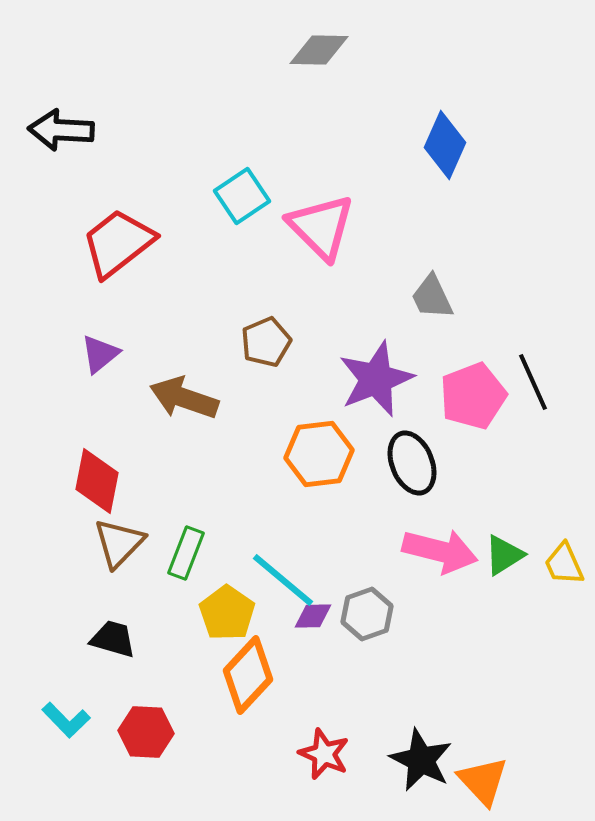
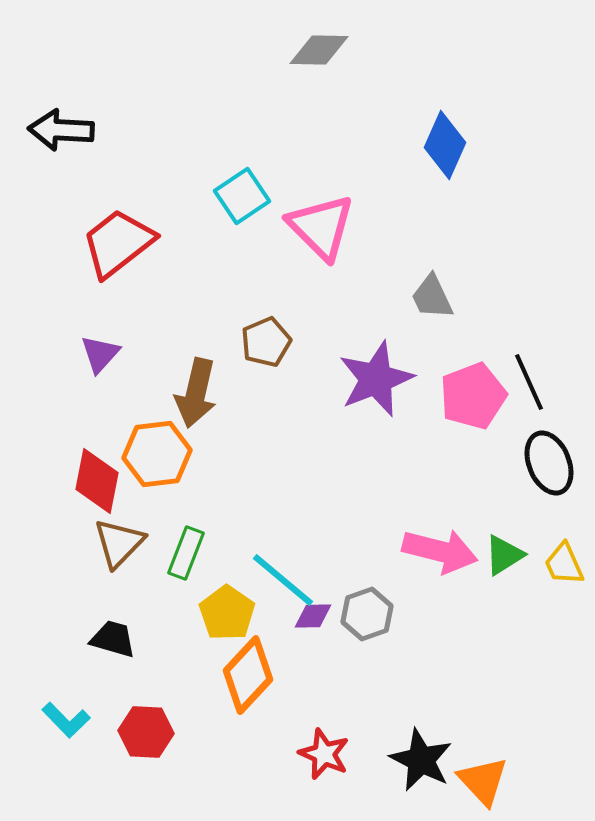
purple triangle: rotated 9 degrees counterclockwise
black line: moved 4 px left
brown arrow: moved 12 px right, 5 px up; rotated 96 degrees counterclockwise
orange hexagon: moved 162 px left
black ellipse: moved 137 px right
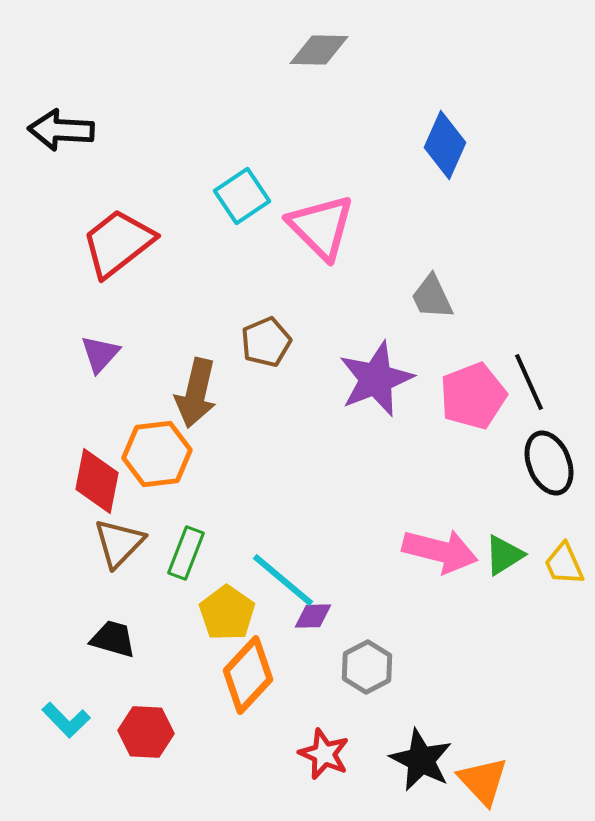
gray hexagon: moved 53 px down; rotated 9 degrees counterclockwise
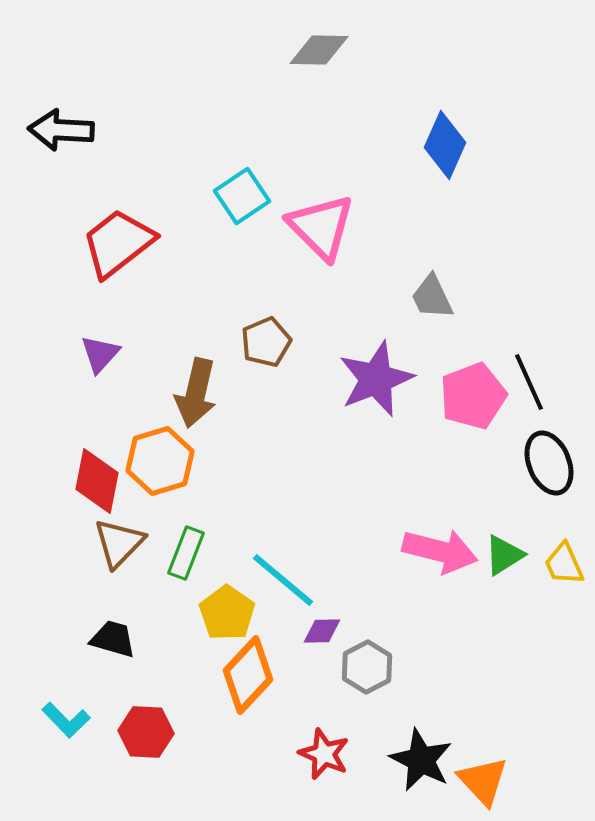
orange hexagon: moved 3 px right, 7 px down; rotated 10 degrees counterclockwise
purple diamond: moved 9 px right, 15 px down
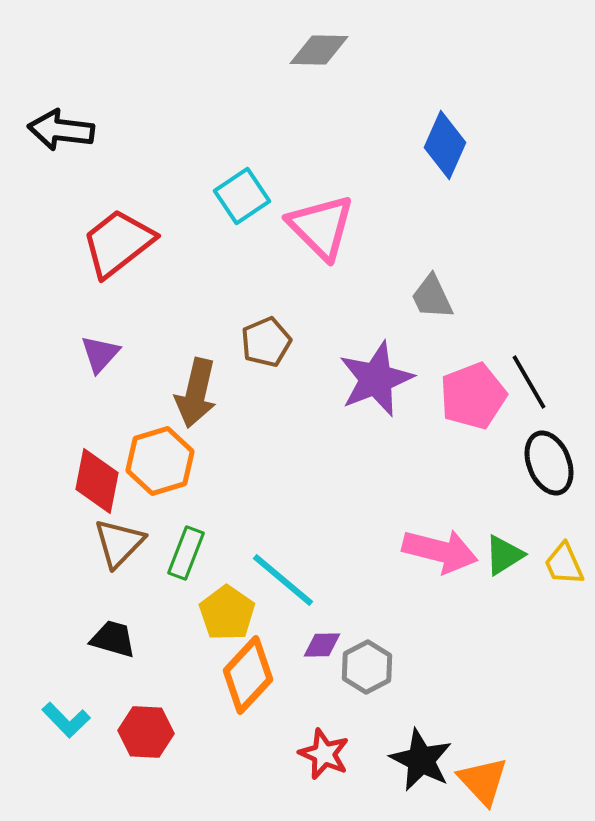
black arrow: rotated 4 degrees clockwise
black line: rotated 6 degrees counterclockwise
purple diamond: moved 14 px down
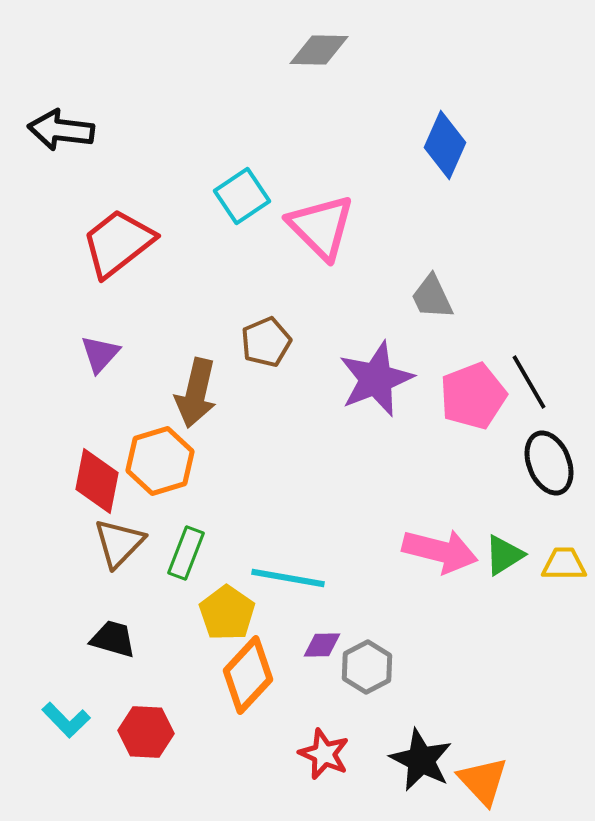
yellow trapezoid: rotated 114 degrees clockwise
cyan line: moved 5 px right, 2 px up; rotated 30 degrees counterclockwise
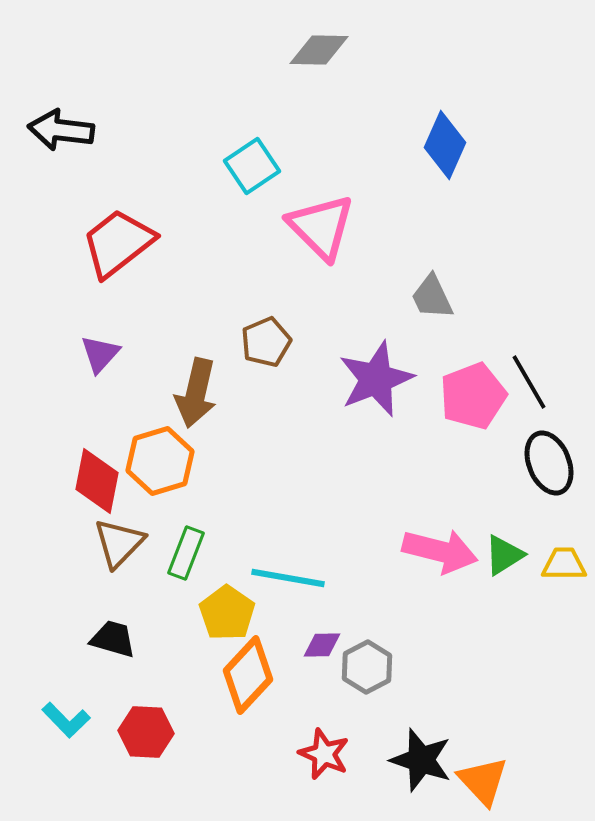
cyan square: moved 10 px right, 30 px up
black star: rotated 8 degrees counterclockwise
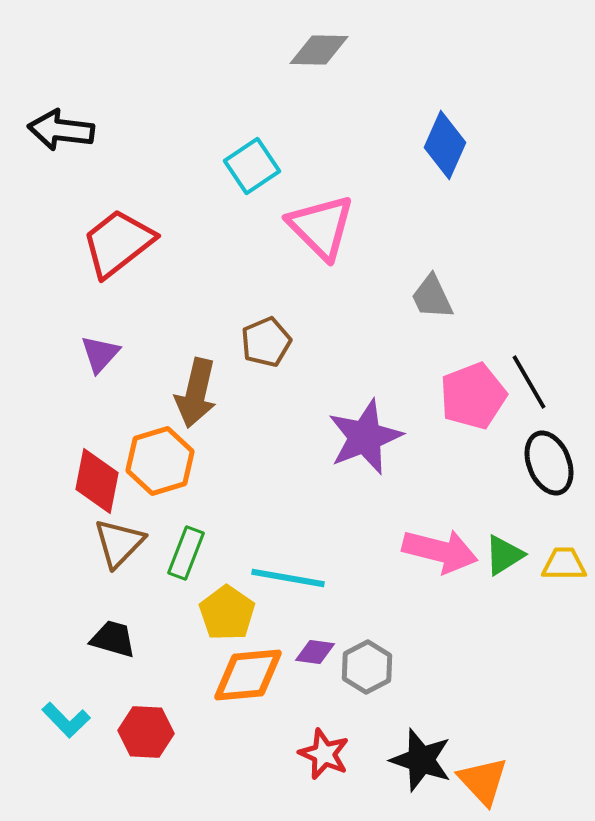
purple star: moved 11 px left, 58 px down
purple diamond: moved 7 px left, 7 px down; rotated 9 degrees clockwise
orange diamond: rotated 42 degrees clockwise
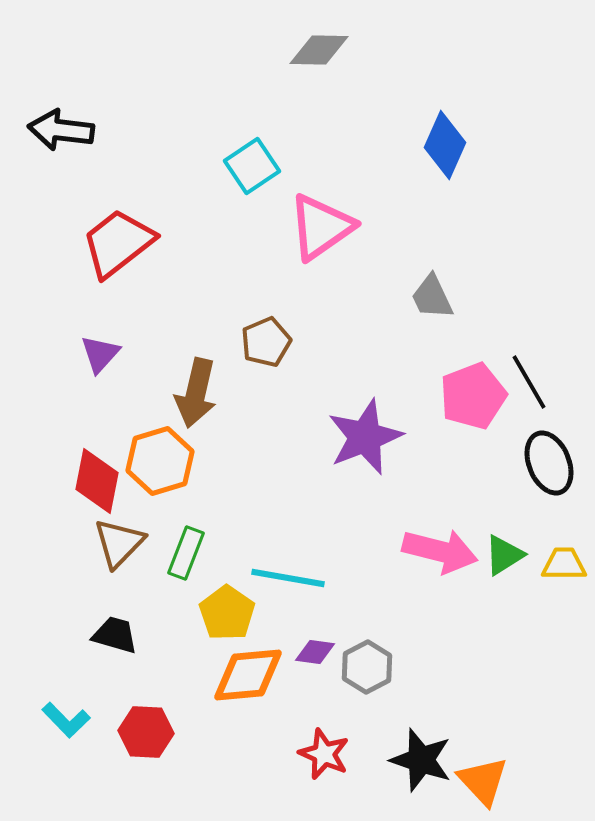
pink triangle: rotated 40 degrees clockwise
black trapezoid: moved 2 px right, 4 px up
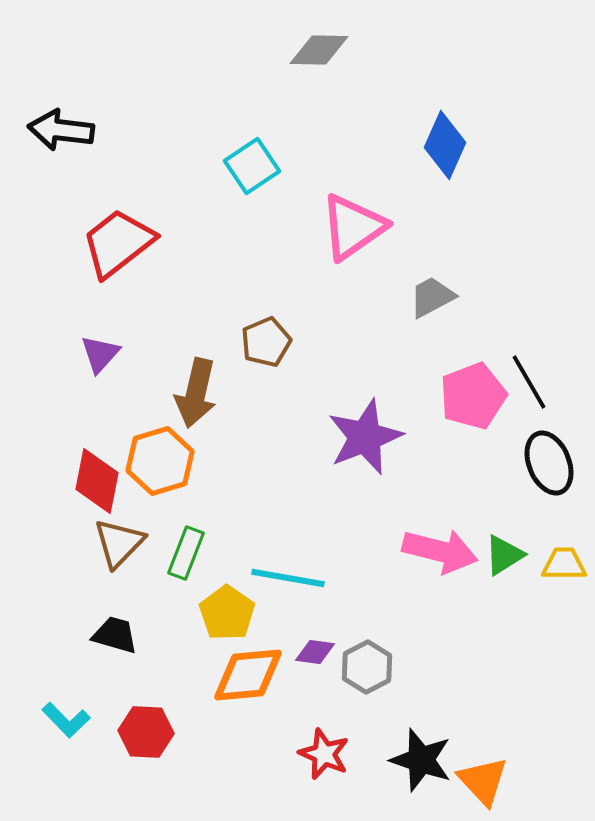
pink triangle: moved 32 px right
gray trapezoid: rotated 87 degrees clockwise
